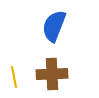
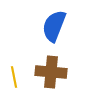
brown cross: moved 1 px left, 2 px up; rotated 8 degrees clockwise
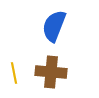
yellow line: moved 4 px up
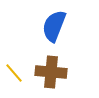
yellow line: rotated 30 degrees counterclockwise
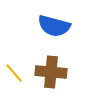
blue semicircle: rotated 96 degrees counterclockwise
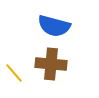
brown cross: moved 8 px up
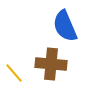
blue semicircle: moved 11 px right; rotated 52 degrees clockwise
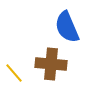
blue semicircle: moved 2 px right, 1 px down
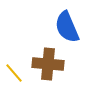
brown cross: moved 3 px left
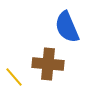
yellow line: moved 4 px down
